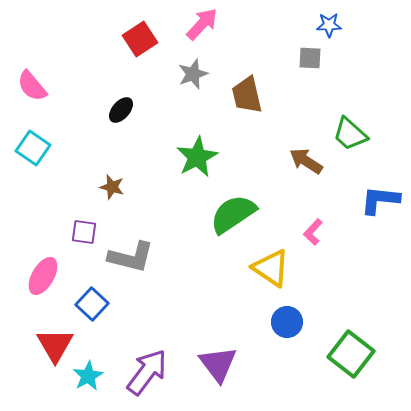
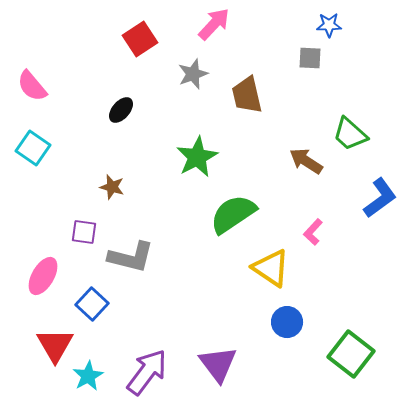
pink arrow: moved 12 px right
blue L-shape: moved 2 px up; rotated 138 degrees clockwise
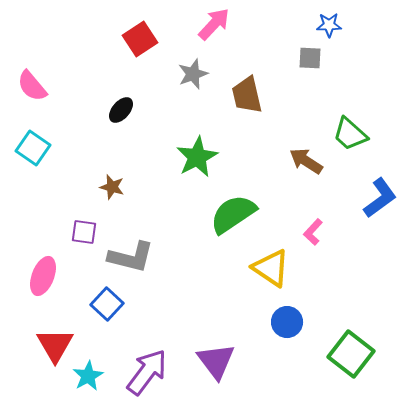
pink ellipse: rotated 9 degrees counterclockwise
blue square: moved 15 px right
purple triangle: moved 2 px left, 3 px up
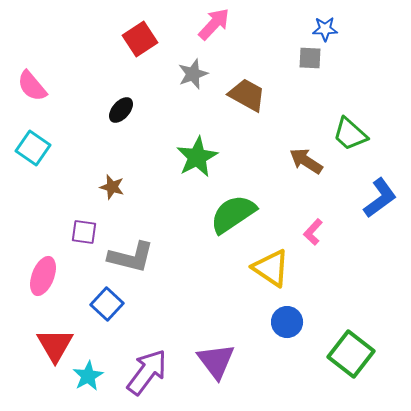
blue star: moved 4 px left, 4 px down
brown trapezoid: rotated 132 degrees clockwise
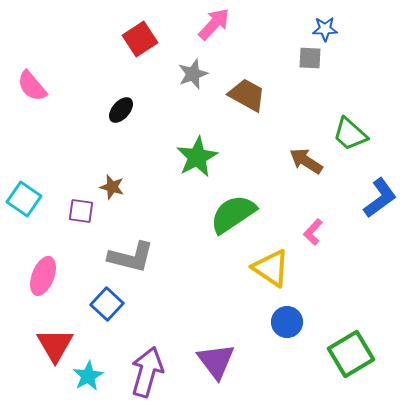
cyan square: moved 9 px left, 51 px down
purple square: moved 3 px left, 21 px up
green square: rotated 21 degrees clockwise
purple arrow: rotated 21 degrees counterclockwise
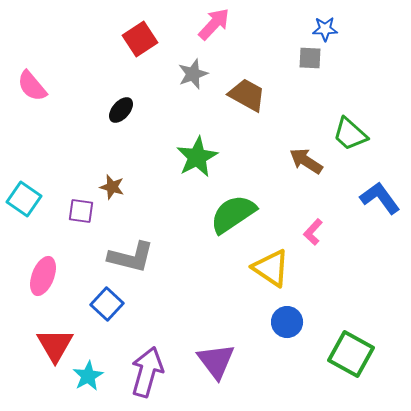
blue L-shape: rotated 90 degrees counterclockwise
green square: rotated 30 degrees counterclockwise
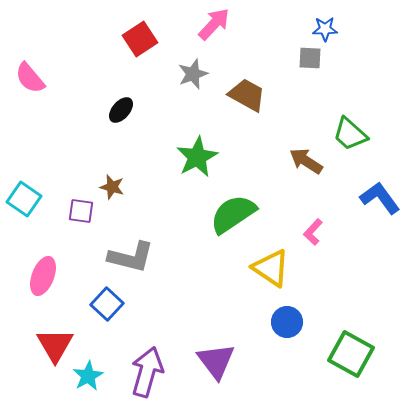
pink semicircle: moved 2 px left, 8 px up
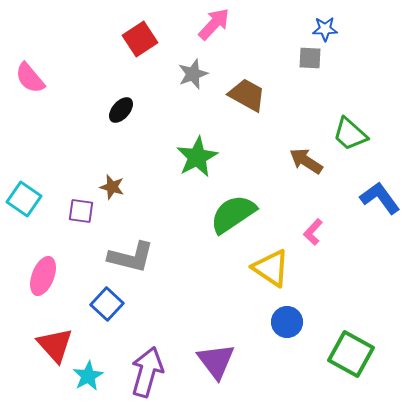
red triangle: rotated 12 degrees counterclockwise
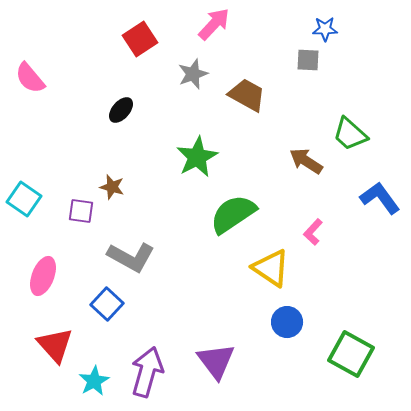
gray square: moved 2 px left, 2 px down
gray L-shape: rotated 15 degrees clockwise
cyan star: moved 6 px right, 5 px down
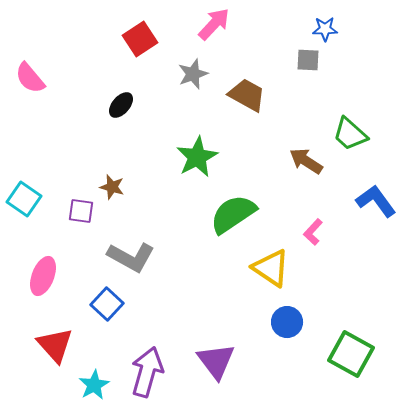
black ellipse: moved 5 px up
blue L-shape: moved 4 px left, 3 px down
cyan star: moved 4 px down
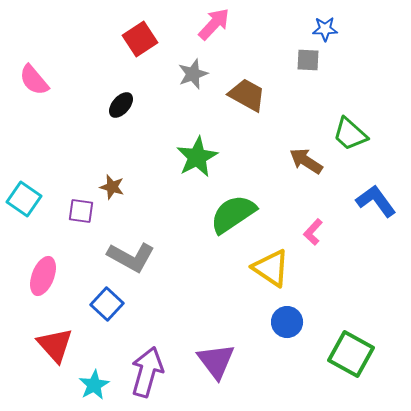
pink semicircle: moved 4 px right, 2 px down
